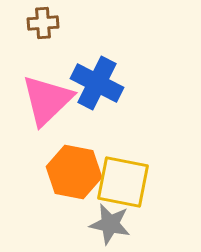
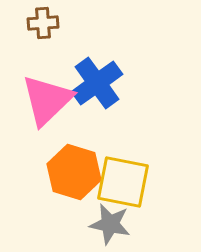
blue cross: rotated 27 degrees clockwise
orange hexagon: rotated 6 degrees clockwise
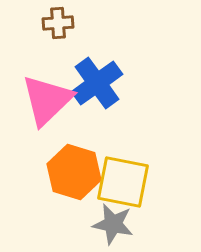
brown cross: moved 15 px right
gray star: moved 3 px right
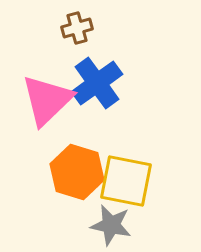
brown cross: moved 19 px right, 5 px down; rotated 12 degrees counterclockwise
orange hexagon: moved 3 px right
yellow square: moved 3 px right, 1 px up
gray star: moved 2 px left, 1 px down
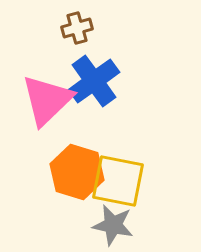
blue cross: moved 3 px left, 2 px up
yellow square: moved 8 px left
gray star: moved 2 px right
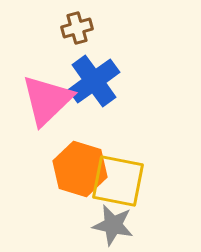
orange hexagon: moved 3 px right, 3 px up
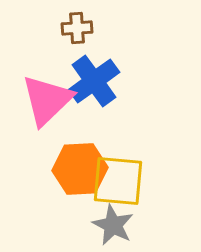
brown cross: rotated 12 degrees clockwise
orange hexagon: rotated 20 degrees counterclockwise
yellow square: rotated 6 degrees counterclockwise
gray star: rotated 15 degrees clockwise
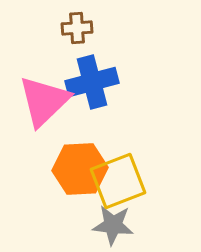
blue cross: moved 2 px left, 1 px down; rotated 21 degrees clockwise
pink triangle: moved 3 px left, 1 px down
yellow square: rotated 26 degrees counterclockwise
gray star: rotated 21 degrees counterclockwise
